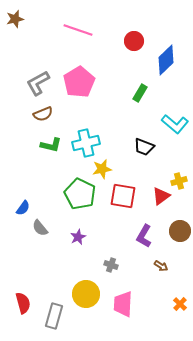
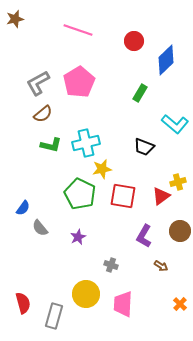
brown semicircle: rotated 18 degrees counterclockwise
yellow cross: moved 1 px left, 1 px down
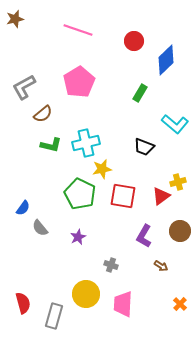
gray L-shape: moved 14 px left, 4 px down
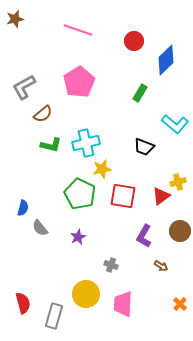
blue semicircle: rotated 21 degrees counterclockwise
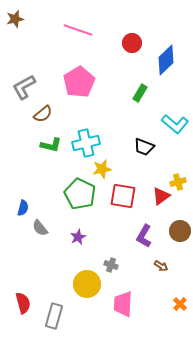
red circle: moved 2 px left, 2 px down
yellow circle: moved 1 px right, 10 px up
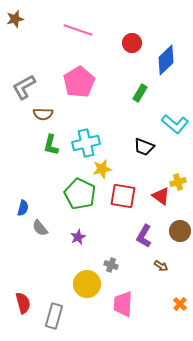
brown semicircle: rotated 42 degrees clockwise
green L-shape: rotated 90 degrees clockwise
red triangle: rotated 48 degrees counterclockwise
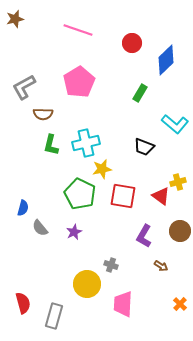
purple star: moved 4 px left, 5 px up
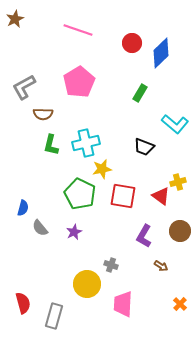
brown star: rotated 12 degrees counterclockwise
blue diamond: moved 5 px left, 7 px up
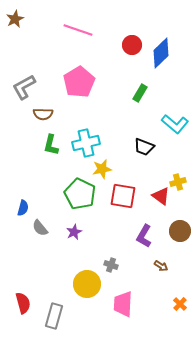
red circle: moved 2 px down
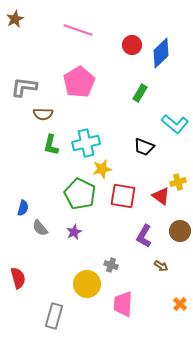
gray L-shape: rotated 36 degrees clockwise
red semicircle: moved 5 px left, 25 px up
